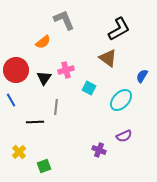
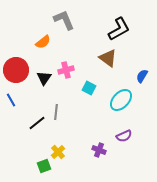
gray line: moved 5 px down
black line: moved 2 px right, 1 px down; rotated 36 degrees counterclockwise
yellow cross: moved 39 px right
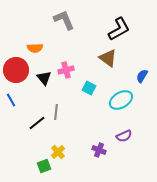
orange semicircle: moved 8 px left, 6 px down; rotated 35 degrees clockwise
black triangle: rotated 14 degrees counterclockwise
cyan ellipse: rotated 15 degrees clockwise
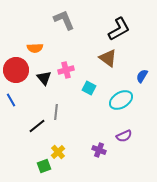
black line: moved 3 px down
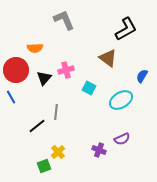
black L-shape: moved 7 px right
black triangle: rotated 21 degrees clockwise
blue line: moved 3 px up
purple semicircle: moved 2 px left, 3 px down
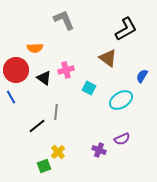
black triangle: rotated 35 degrees counterclockwise
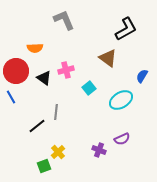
red circle: moved 1 px down
cyan square: rotated 24 degrees clockwise
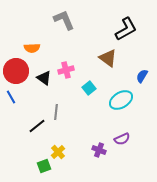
orange semicircle: moved 3 px left
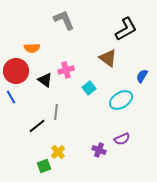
black triangle: moved 1 px right, 2 px down
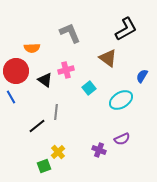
gray L-shape: moved 6 px right, 13 px down
